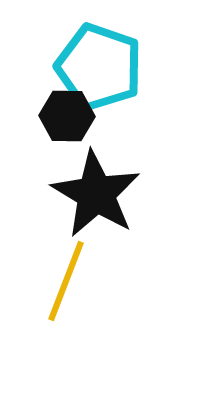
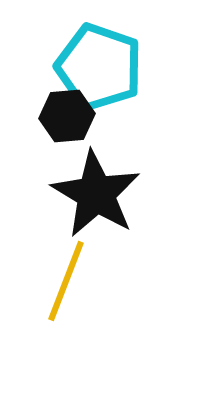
black hexagon: rotated 6 degrees counterclockwise
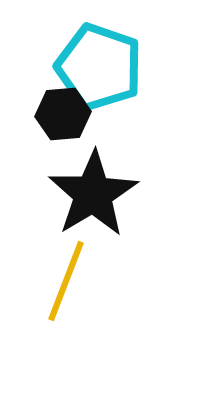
black hexagon: moved 4 px left, 2 px up
black star: moved 3 px left; rotated 10 degrees clockwise
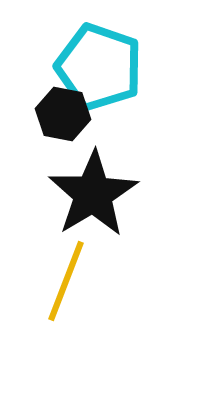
black hexagon: rotated 16 degrees clockwise
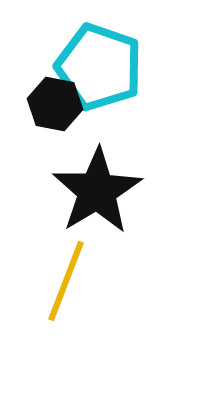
black hexagon: moved 8 px left, 10 px up
black star: moved 4 px right, 3 px up
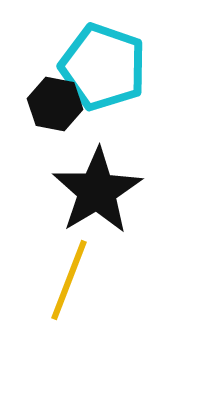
cyan pentagon: moved 4 px right
yellow line: moved 3 px right, 1 px up
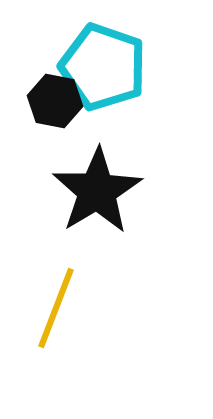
black hexagon: moved 3 px up
yellow line: moved 13 px left, 28 px down
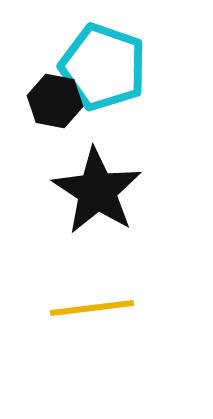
black star: rotated 8 degrees counterclockwise
yellow line: moved 36 px right; rotated 62 degrees clockwise
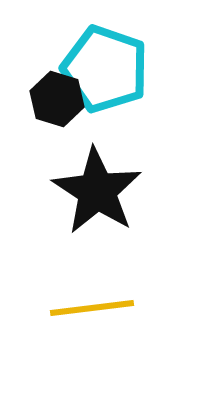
cyan pentagon: moved 2 px right, 2 px down
black hexagon: moved 2 px right, 2 px up; rotated 6 degrees clockwise
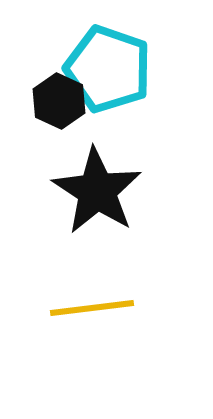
cyan pentagon: moved 3 px right
black hexagon: moved 2 px right, 2 px down; rotated 8 degrees clockwise
